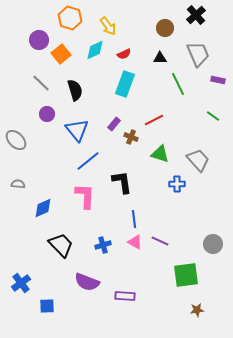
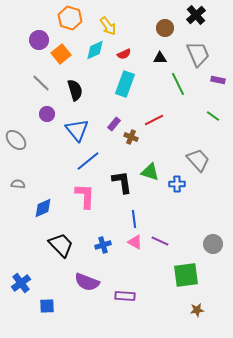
green triangle at (160, 154): moved 10 px left, 18 px down
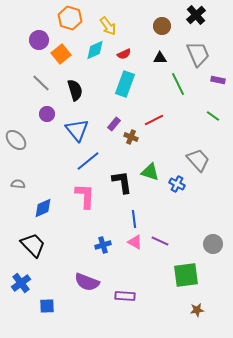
brown circle at (165, 28): moved 3 px left, 2 px up
blue cross at (177, 184): rotated 28 degrees clockwise
black trapezoid at (61, 245): moved 28 px left
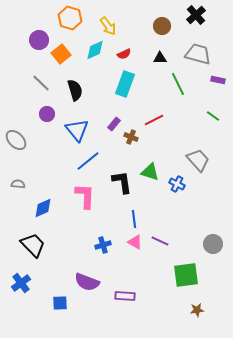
gray trapezoid at (198, 54): rotated 52 degrees counterclockwise
blue square at (47, 306): moved 13 px right, 3 px up
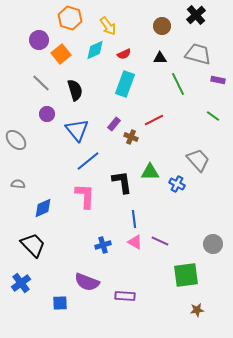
green triangle at (150, 172): rotated 18 degrees counterclockwise
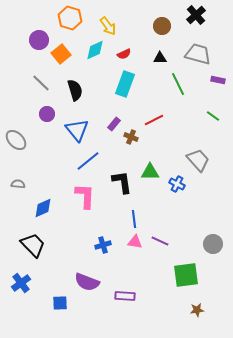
pink triangle at (135, 242): rotated 21 degrees counterclockwise
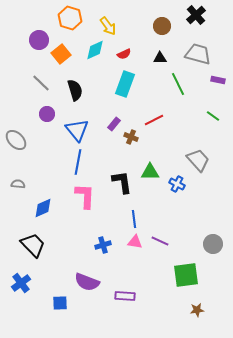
blue line at (88, 161): moved 10 px left, 1 px down; rotated 40 degrees counterclockwise
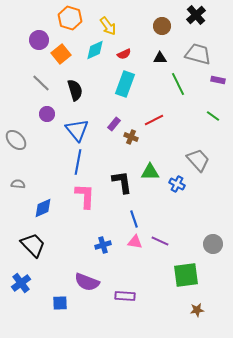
blue line at (134, 219): rotated 12 degrees counterclockwise
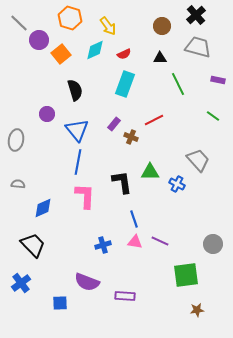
gray trapezoid at (198, 54): moved 7 px up
gray line at (41, 83): moved 22 px left, 60 px up
gray ellipse at (16, 140): rotated 55 degrees clockwise
